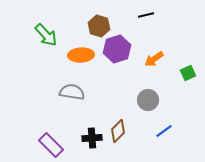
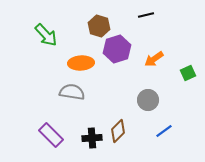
orange ellipse: moved 8 px down
purple rectangle: moved 10 px up
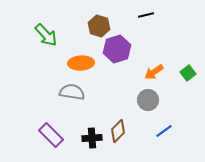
orange arrow: moved 13 px down
green square: rotated 14 degrees counterclockwise
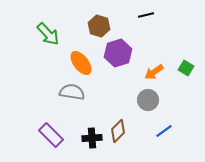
green arrow: moved 2 px right, 1 px up
purple hexagon: moved 1 px right, 4 px down
orange ellipse: rotated 55 degrees clockwise
green square: moved 2 px left, 5 px up; rotated 21 degrees counterclockwise
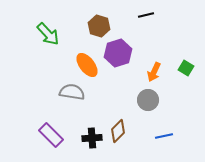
orange ellipse: moved 6 px right, 2 px down
orange arrow: rotated 30 degrees counterclockwise
blue line: moved 5 px down; rotated 24 degrees clockwise
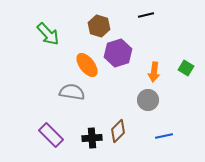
orange arrow: rotated 18 degrees counterclockwise
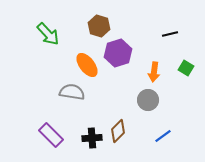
black line: moved 24 px right, 19 px down
blue line: moved 1 px left; rotated 24 degrees counterclockwise
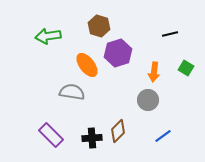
green arrow: moved 2 px down; rotated 125 degrees clockwise
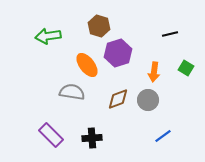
brown diamond: moved 32 px up; rotated 25 degrees clockwise
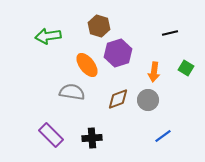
black line: moved 1 px up
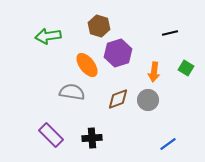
blue line: moved 5 px right, 8 px down
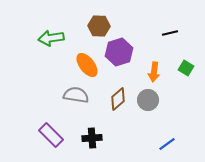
brown hexagon: rotated 15 degrees counterclockwise
green arrow: moved 3 px right, 2 px down
purple hexagon: moved 1 px right, 1 px up
gray semicircle: moved 4 px right, 3 px down
brown diamond: rotated 20 degrees counterclockwise
blue line: moved 1 px left
